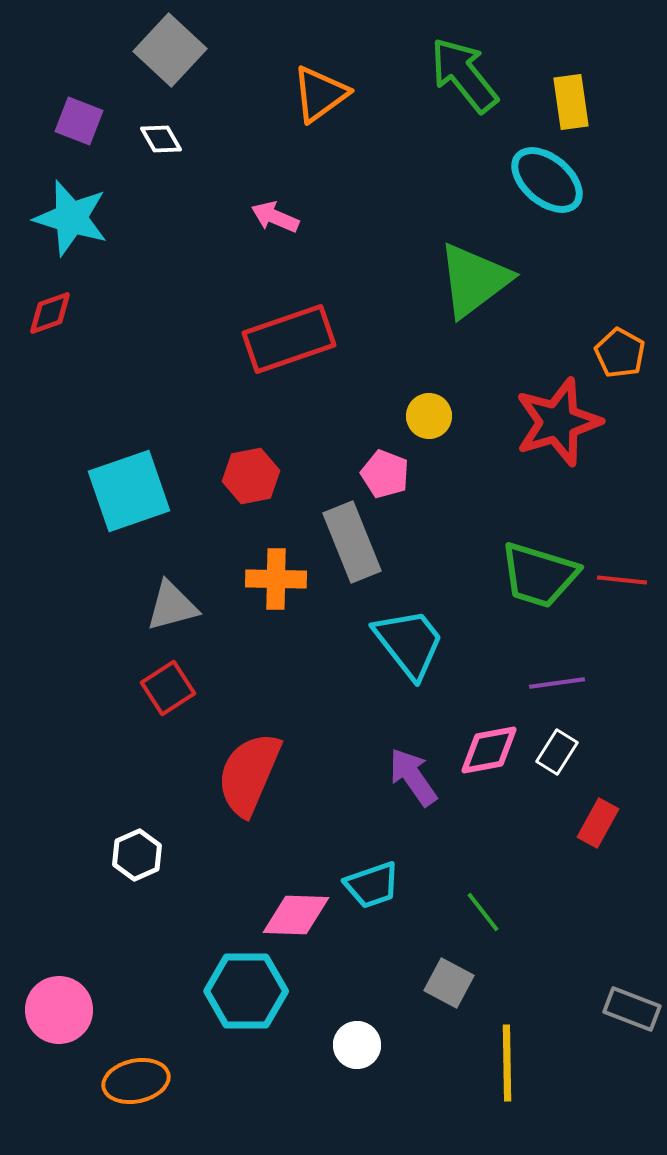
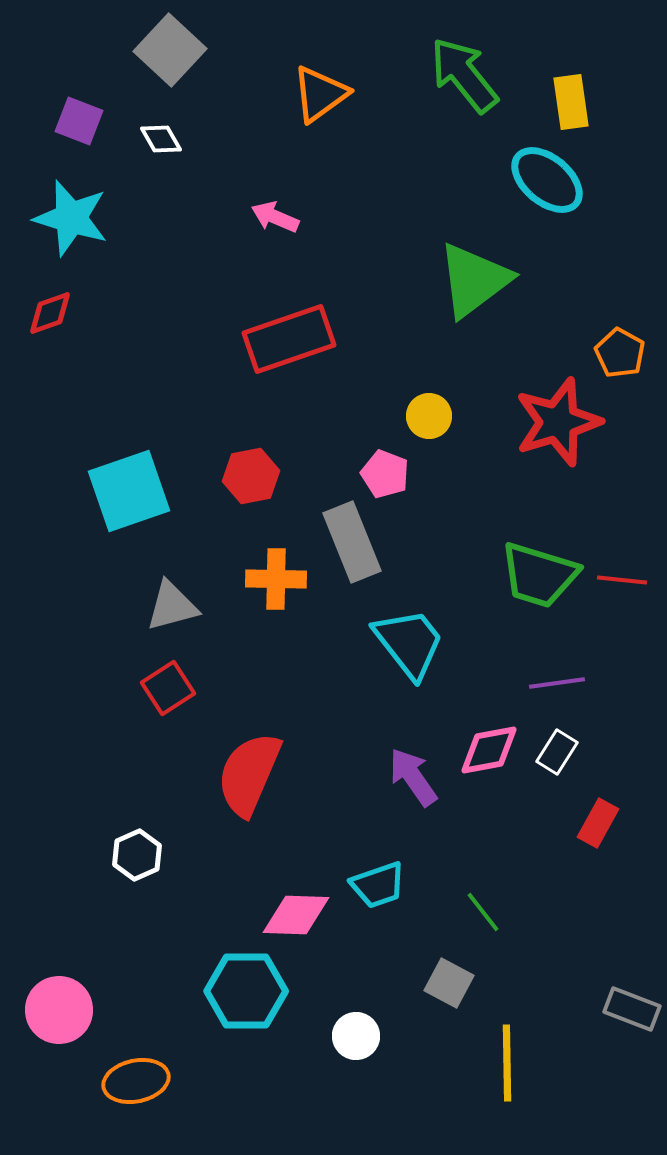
cyan trapezoid at (372, 885): moved 6 px right
white circle at (357, 1045): moved 1 px left, 9 px up
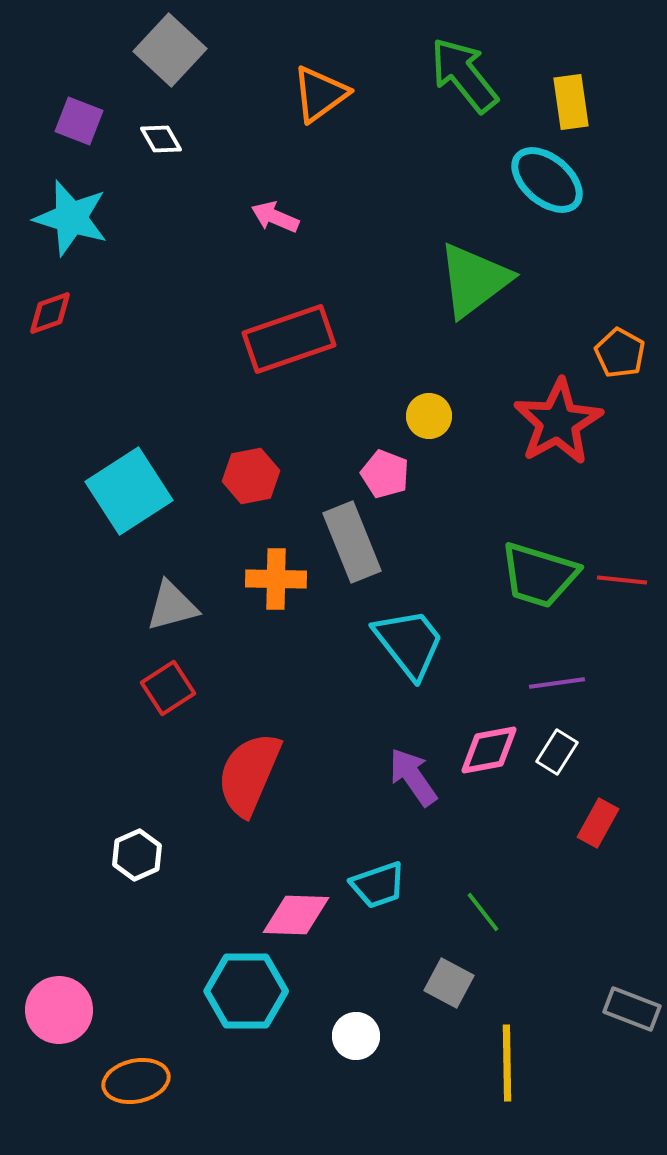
red star at (558, 422): rotated 12 degrees counterclockwise
cyan square at (129, 491): rotated 14 degrees counterclockwise
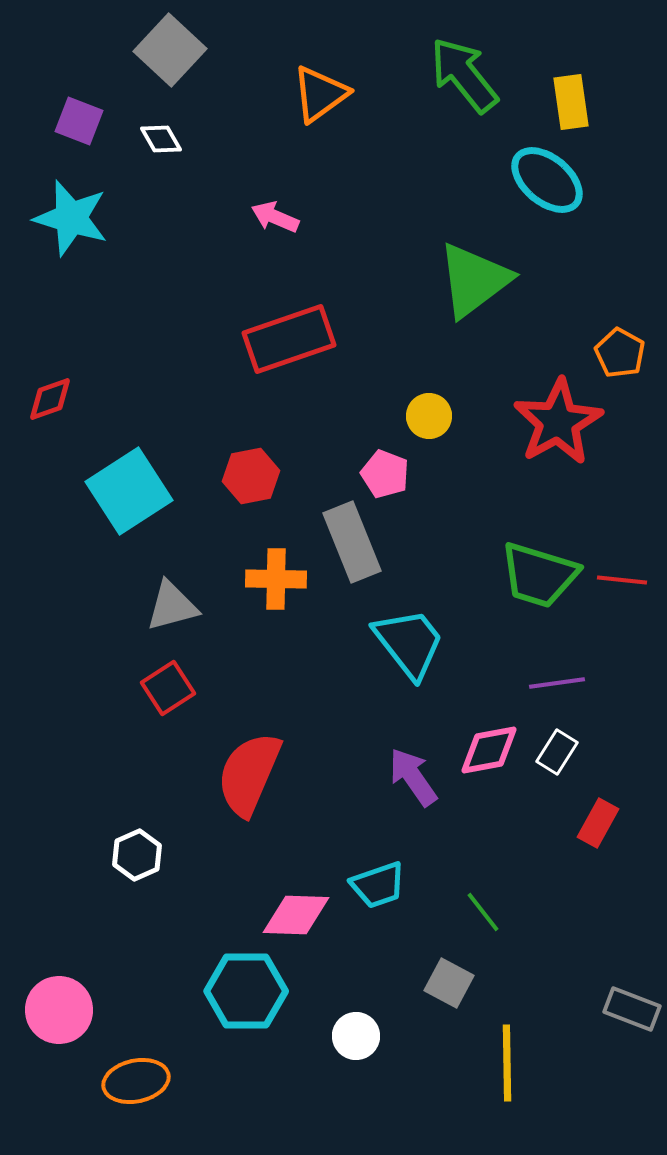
red diamond at (50, 313): moved 86 px down
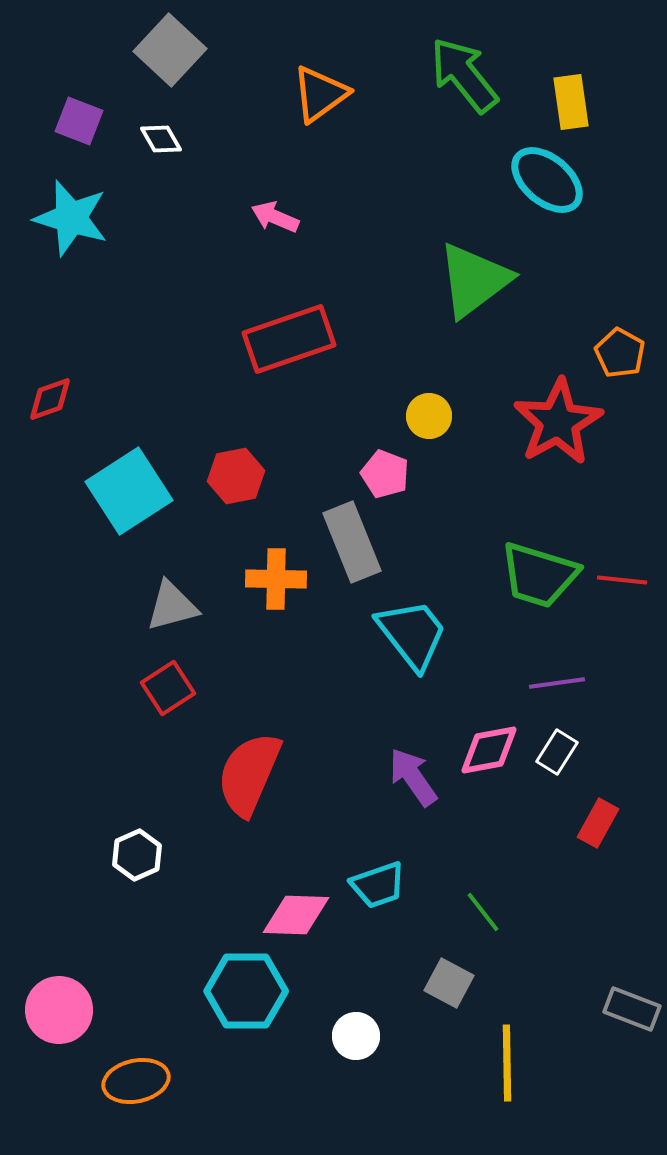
red hexagon at (251, 476): moved 15 px left
cyan trapezoid at (409, 643): moved 3 px right, 9 px up
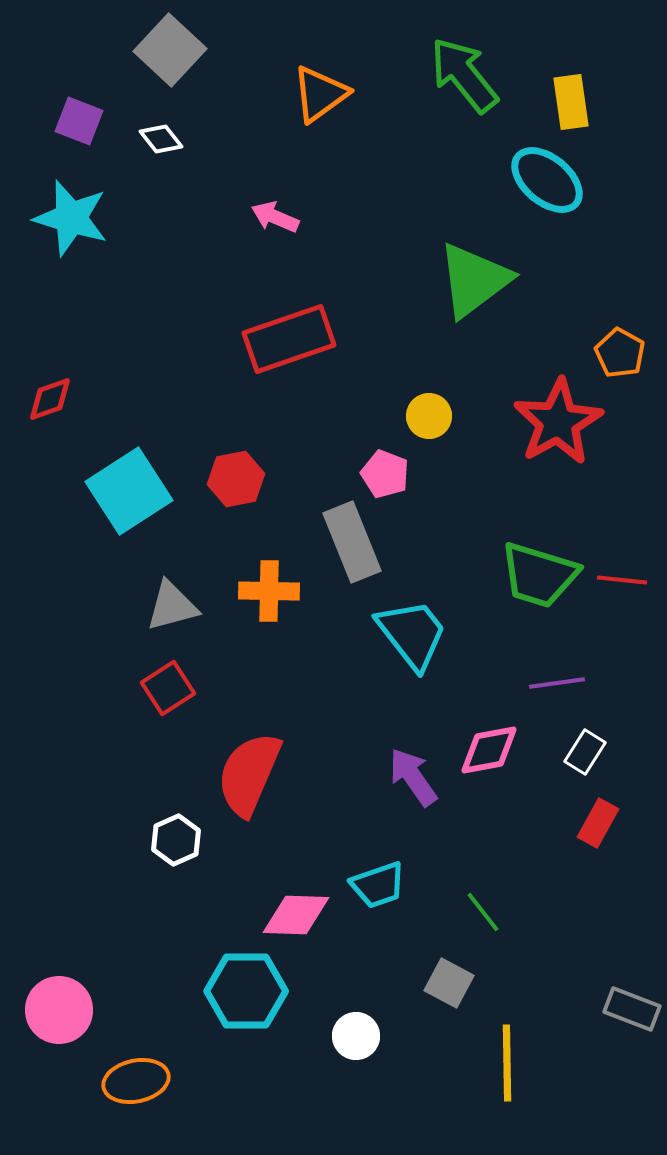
white diamond at (161, 139): rotated 9 degrees counterclockwise
red hexagon at (236, 476): moved 3 px down
orange cross at (276, 579): moved 7 px left, 12 px down
white rectangle at (557, 752): moved 28 px right
white hexagon at (137, 855): moved 39 px right, 15 px up
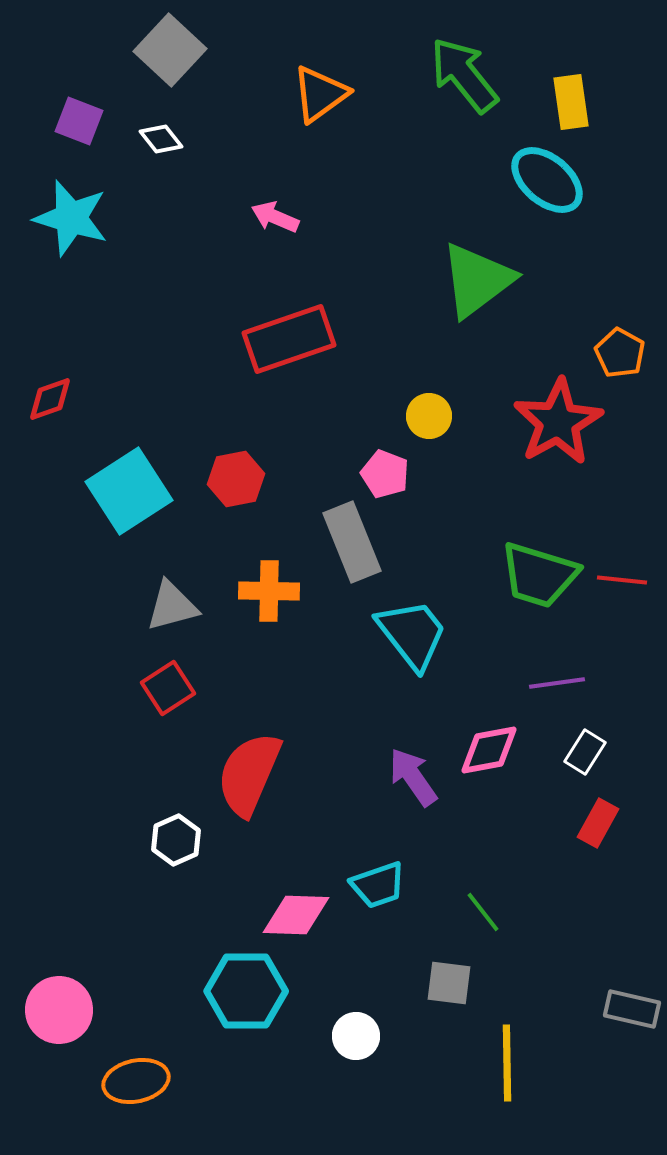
green triangle at (474, 280): moved 3 px right
gray square at (449, 983): rotated 21 degrees counterclockwise
gray rectangle at (632, 1009): rotated 8 degrees counterclockwise
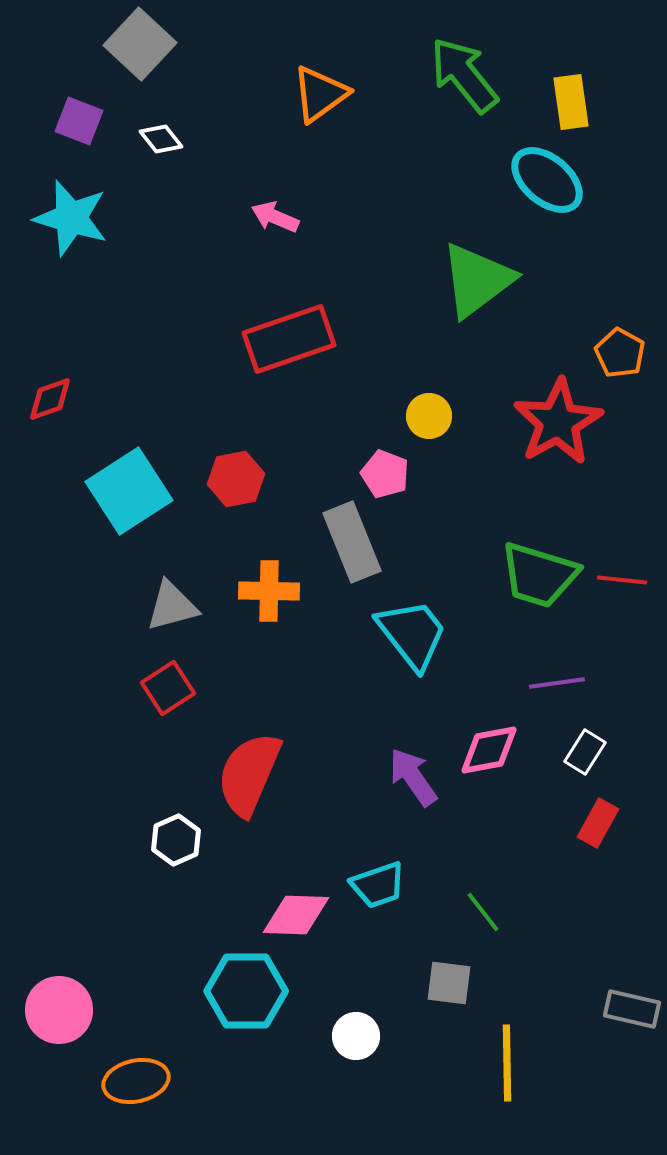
gray square at (170, 50): moved 30 px left, 6 px up
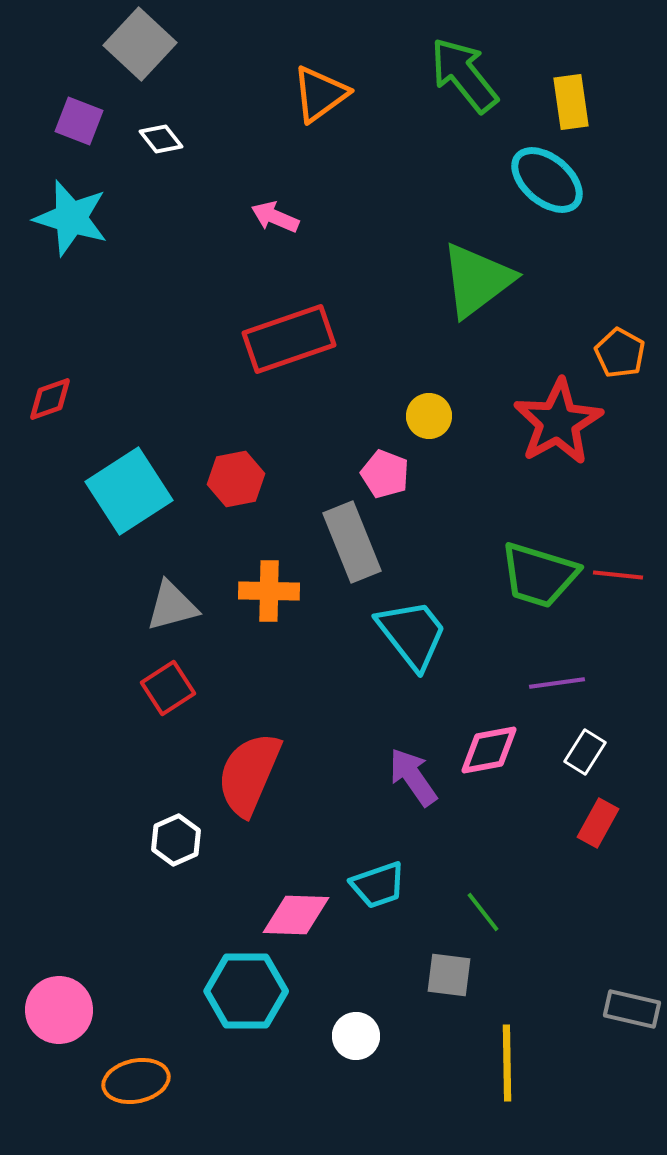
red line at (622, 580): moved 4 px left, 5 px up
gray square at (449, 983): moved 8 px up
